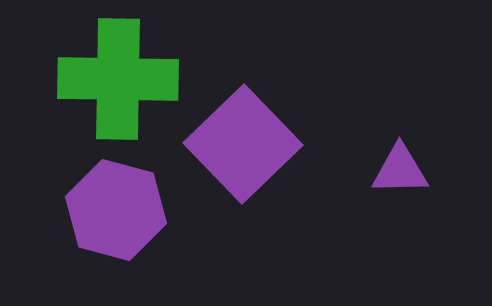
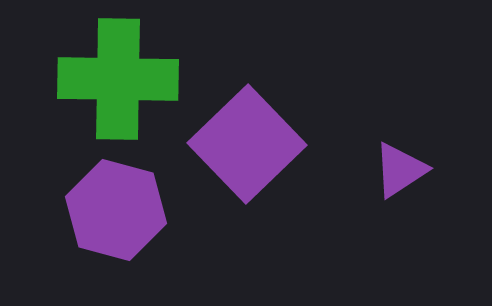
purple square: moved 4 px right
purple triangle: rotated 32 degrees counterclockwise
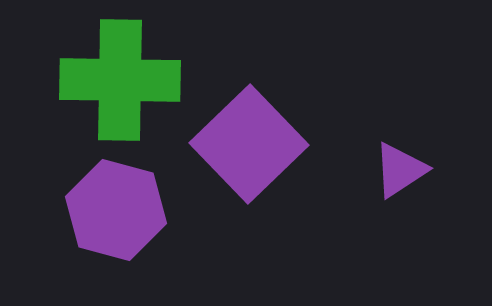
green cross: moved 2 px right, 1 px down
purple square: moved 2 px right
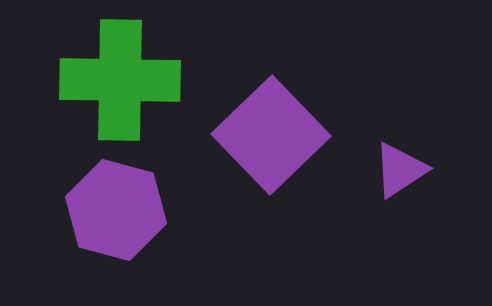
purple square: moved 22 px right, 9 px up
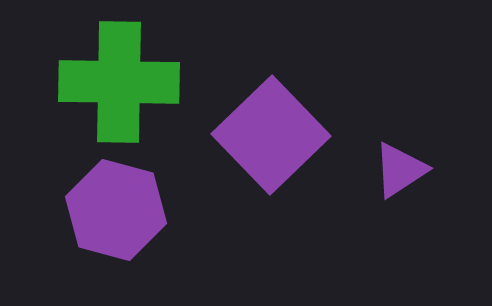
green cross: moved 1 px left, 2 px down
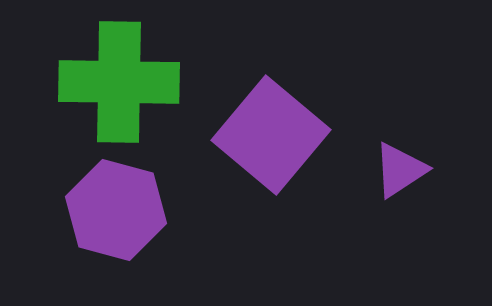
purple square: rotated 6 degrees counterclockwise
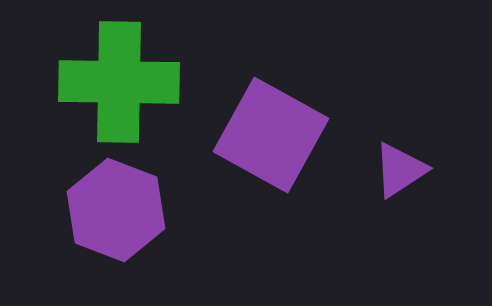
purple square: rotated 11 degrees counterclockwise
purple hexagon: rotated 6 degrees clockwise
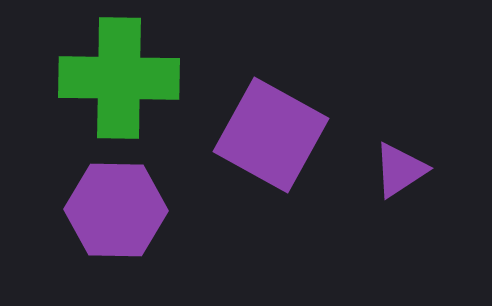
green cross: moved 4 px up
purple hexagon: rotated 20 degrees counterclockwise
